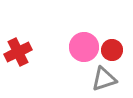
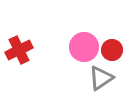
red cross: moved 1 px right, 2 px up
gray triangle: moved 3 px left, 1 px up; rotated 16 degrees counterclockwise
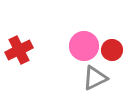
pink circle: moved 1 px up
gray triangle: moved 6 px left; rotated 8 degrees clockwise
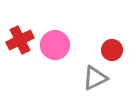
pink circle: moved 29 px left, 1 px up
red cross: moved 1 px right, 10 px up
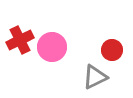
pink circle: moved 3 px left, 2 px down
gray triangle: moved 1 px up
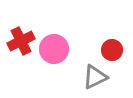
red cross: moved 1 px right, 1 px down
pink circle: moved 2 px right, 2 px down
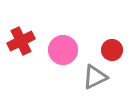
pink circle: moved 9 px right, 1 px down
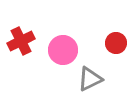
red circle: moved 4 px right, 7 px up
gray triangle: moved 5 px left, 2 px down
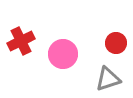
pink circle: moved 4 px down
gray triangle: moved 18 px right; rotated 8 degrees clockwise
